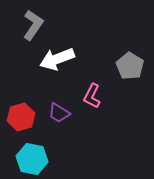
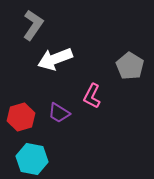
white arrow: moved 2 px left
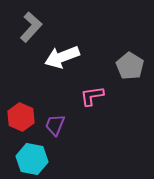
gray L-shape: moved 2 px left, 2 px down; rotated 8 degrees clockwise
white arrow: moved 7 px right, 2 px up
pink L-shape: rotated 55 degrees clockwise
purple trapezoid: moved 4 px left, 12 px down; rotated 80 degrees clockwise
red hexagon: rotated 20 degrees counterclockwise
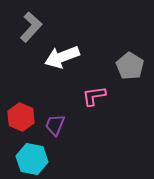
pink L-shape: moved 2 px right
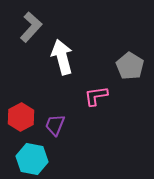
white arrow: rotated 96 degrees clockwise
pink L-shape: moved 2 px right
red hexagon: rotated 8 degrees clockwise
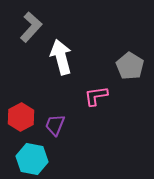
white arrow: moved 1 px left
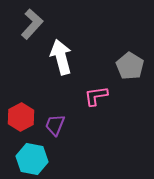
gray L-shape: moved 1 px right, 3 px up
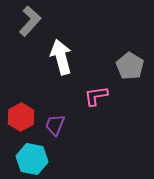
gray L-shape: moved 2 px left, 3 px up
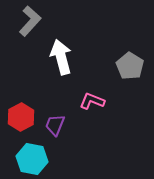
pink L-shape: moved 4 px left, 5 px down; rotated 30 degrees clockwise
